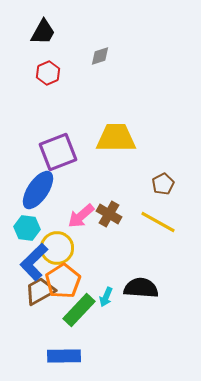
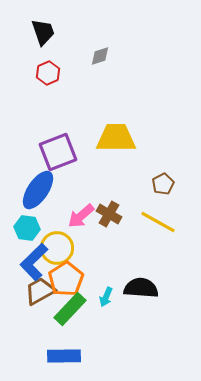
black trapezoid: rotated 48 degrees counterclockwise
orange pentagon: moved 3 px right, 2 px up
green rectangle: moved 9 px left, 1 px up
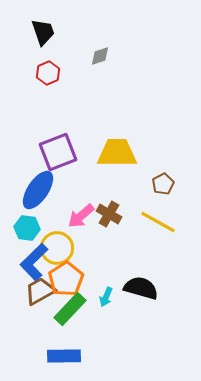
yellow trapezoid: moved 1 px right, 15 px down
black semicircle: rotated 12 degrees clockwise
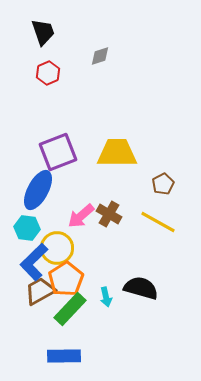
blue ellipse: rotated 6 degrees counterclockwise
cyan arrow: rotated 36 degrees counterclockwise
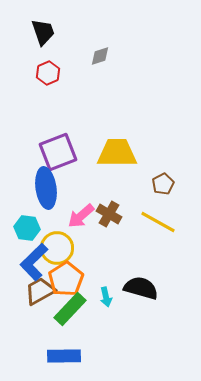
blue ellipse: moved 8 px right, 2 px up; rotated 36 degrees counterclockwise
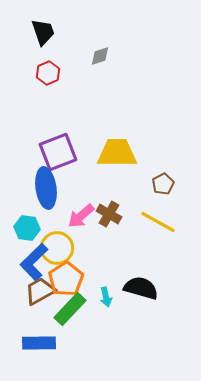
blue rectangle: moved 25 px left, 13 px up
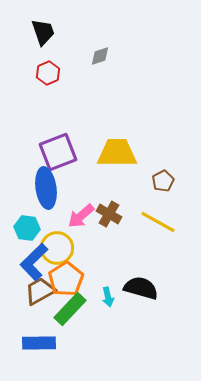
brown pentagon: moved 3 px up
cyan arrow: moved 2 px right
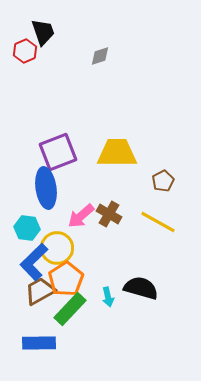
red hexagon: moved 23 px left, 22 px up
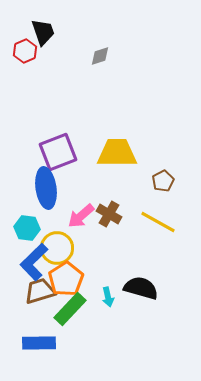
brown trapezoid: rotated 12 degrees clockwise
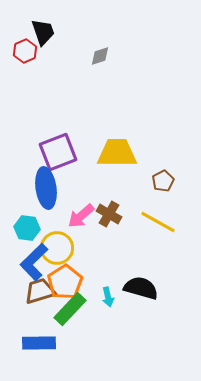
orange pentagon: moved 1 px left, 3 px down
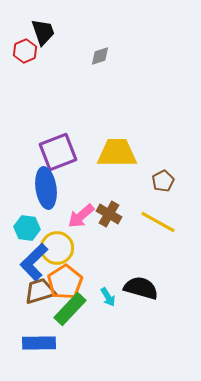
cyan arrow: rotated 18 degrees counterclockwise
